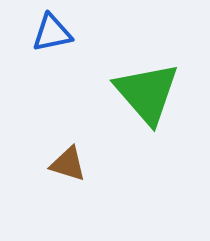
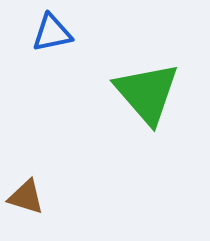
brown triangle: moved 42 px left, 33 px down
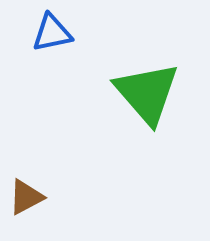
brown triangle: rotated 45 degrees counterclockwise
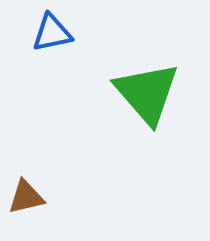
brown triangle: rotated 15 degrees clockwise
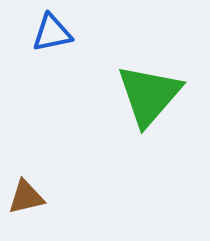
green triangle: moved 2 px right, 2 px down; rotated 22 degrees clockwise
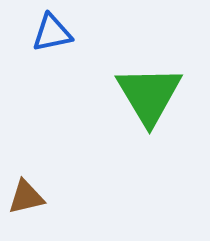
green triangle: rotated 12 degrees counterclockwise
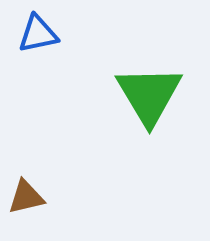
blue triangle: moved 14 px left, 1 px down
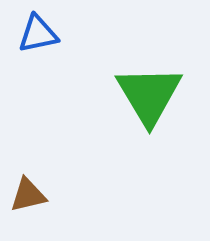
brown triangle: moved 2 px right, 2 px up
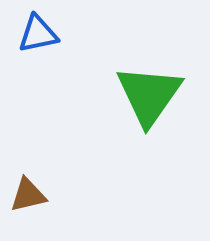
green triangle: rotated 6 degrees clockwise
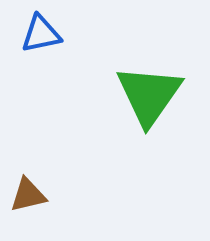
blue triangle: moved 3 px right
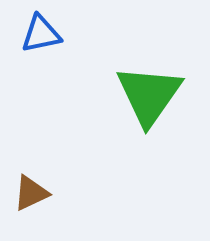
brown triangle: moved 3 px right, 2 px up; rotated 12 degrees counterclockwise
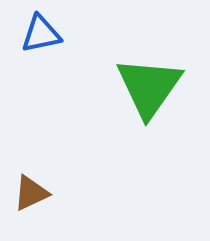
green triangle: moved 8 px up
